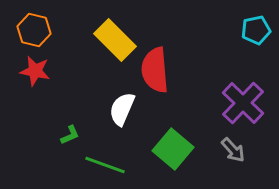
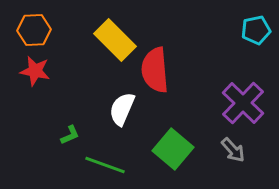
orange hexagon: rotated 16 degrees counterclockwise
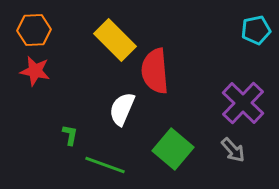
red semicircle: moved 1 px down
green L-shape: rotated 55 degrees counterclockwise
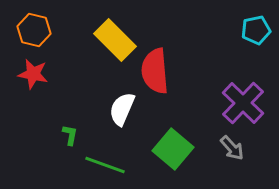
orange hexagon: rotated 16 degrees clockwise
red star: moved 2 px left, 3 px down
gray arrow: moved 1 px left, 2 px up
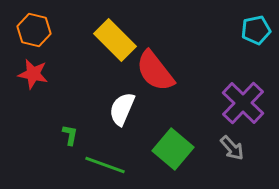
red semicircle: rotated 33 degrees counterclockwise
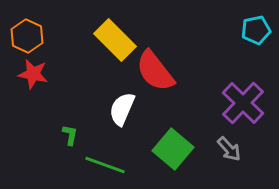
orange hexagon: moved 7 px left, 6 px down; rotated 12 degrees clockwise
gray arrow: moved 3 px left, 1 px down
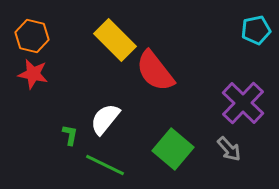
orange hexagon: moved 5 px right; rotated 12 degrees counterclockwise
white semicircle: moved 17 px left, 10 px down; rotated 16 degrees clockwise
green line: rotated 6 degrees clockwise
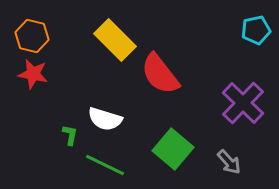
red semicircle: moved 5 px right, 3 px down
white semicircle: rotated 112 degrees counterclockwise
gray arrow: moved 13 px down
